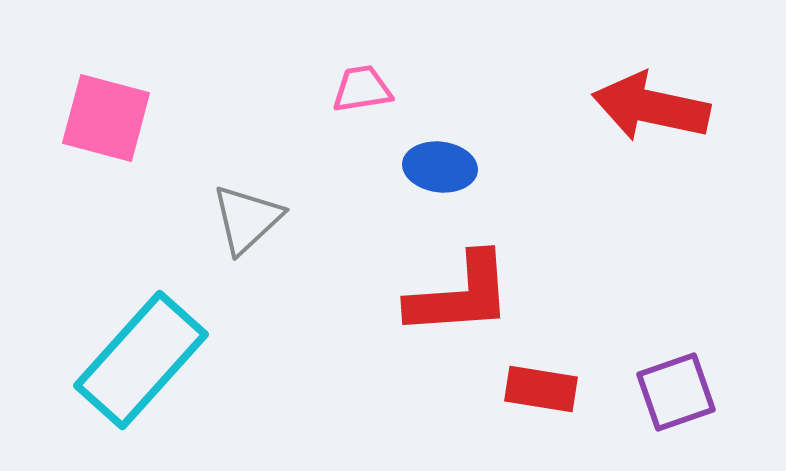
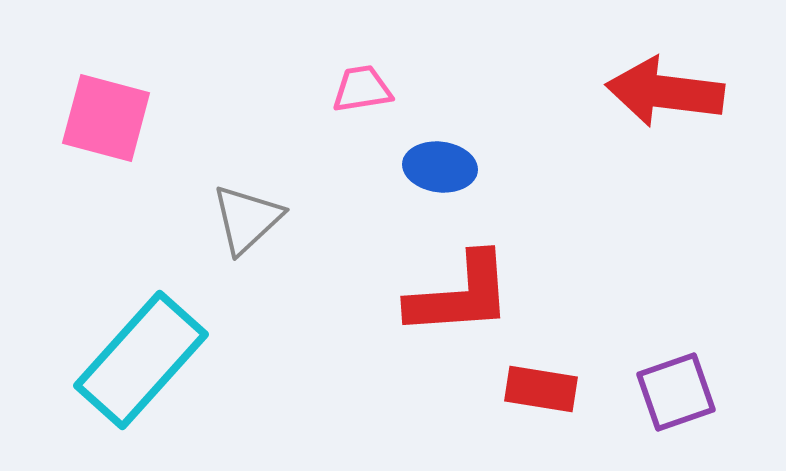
red arrow: moved 14 px right, 15 px up; rotated 5 degrees counterclockwise
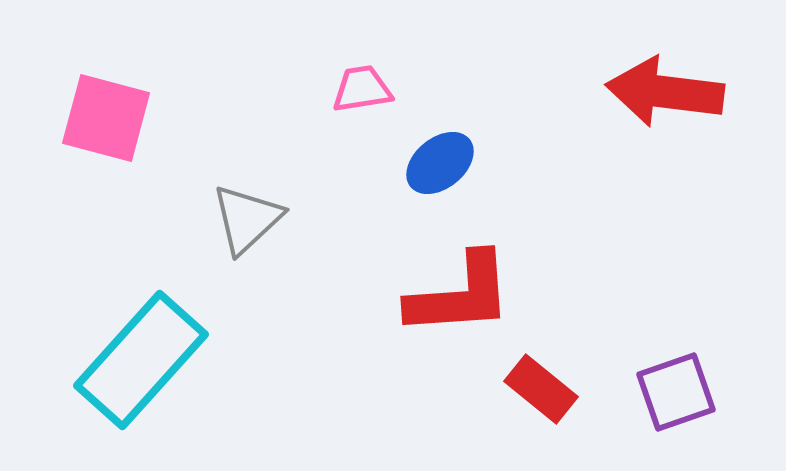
blue ellipse: moved 4 px up; rotated 46 degrees counterclockwise
red rectangle: rotated 30 degrees clockwise
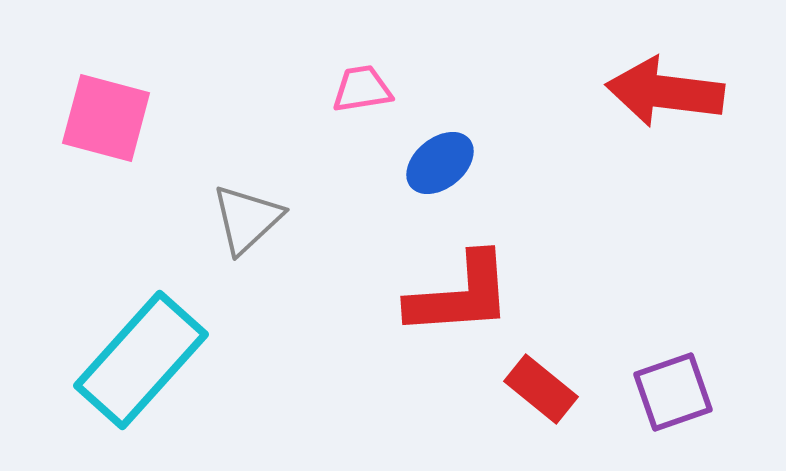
purple square: moved 3 px left
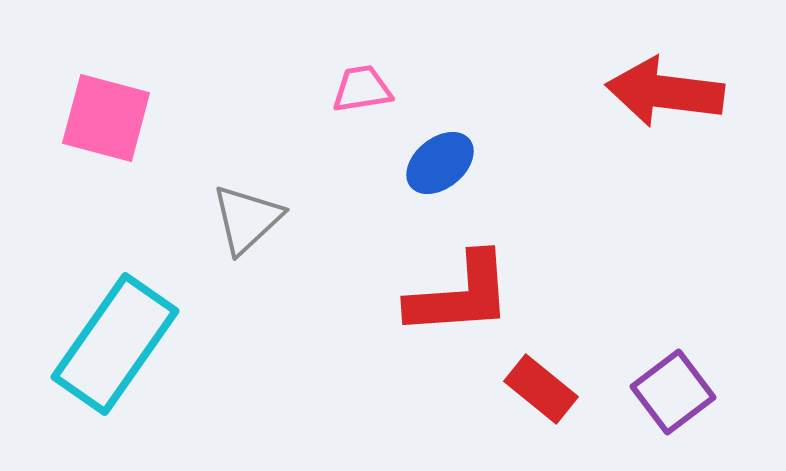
cyan rectangle: moved 26 px left, 16 px up; rotated 7 degrees counterclockwise
purple square: rotated 18 degrees counterclockwise
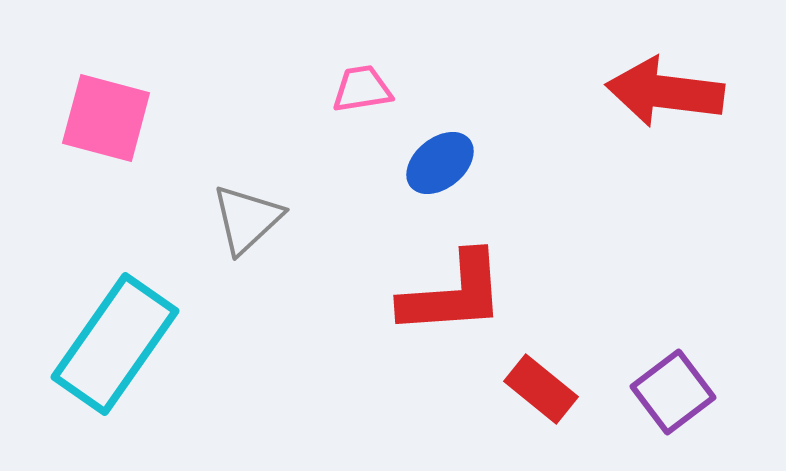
red L-shape: moved 7 px left, 1 px up
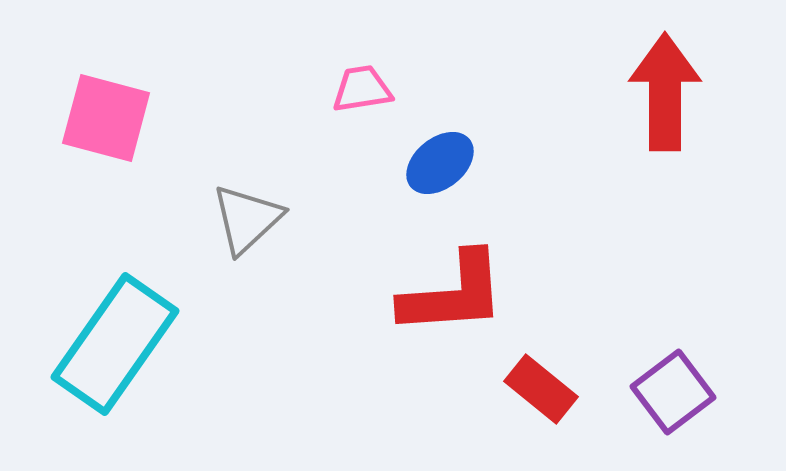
red arrow: rotated 83 degrees clockwise
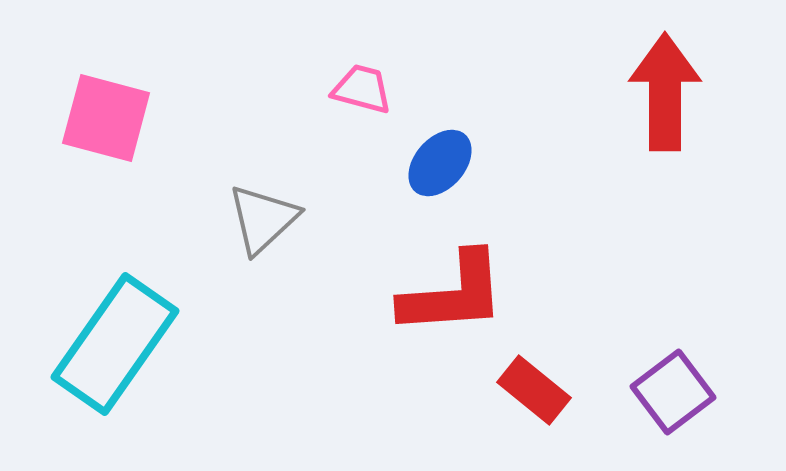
pink trapezoid: rotated 24 degrees clockwise
blue ellipse: rotated 10 degrees counterclockwise
gray triangle: moved 16 px right
red rectangle: moved 7 px left, 1 px down
